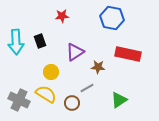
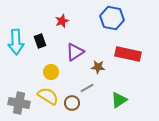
red star: moved 5 px down; rotated 16 degrees counterclockwise
yellow semicircle: moved 2 px right, 2 px down
gray cross: moved 3 px down; rotated 15 degrees counterclockwise
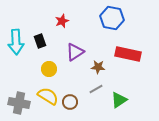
yellow circle: moved 2 px left, 3 px up
gray line: moved 9 px right, 1 px down
brown circle: moved 2 px left, 1 px up
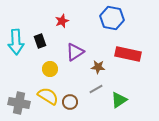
yellow circle: moved 1 px right
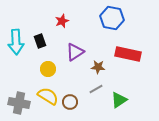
yellow circle: moved 2 px left
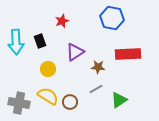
red rectangle: rotated 15 degrees counterclockwise
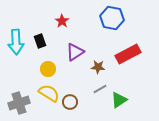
red star: rotated 16 degrees counterclockwise
red rectangle: rotated 25 degrees counterclockwise
gray line: moved 4 px right
yellow semicircle: moved 1 px right, 3 px up
gray cross: rotated 30 degrees counterclockwise
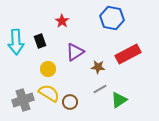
gray cross: moved 4 px right, 3 px up
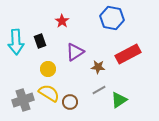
gray line: moved 1 px left, 1 px down
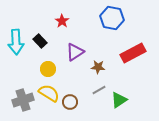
black rectangle: rotated 24 degrees counterclockwise
red rectangle: moved 5 px right, 1 px up
